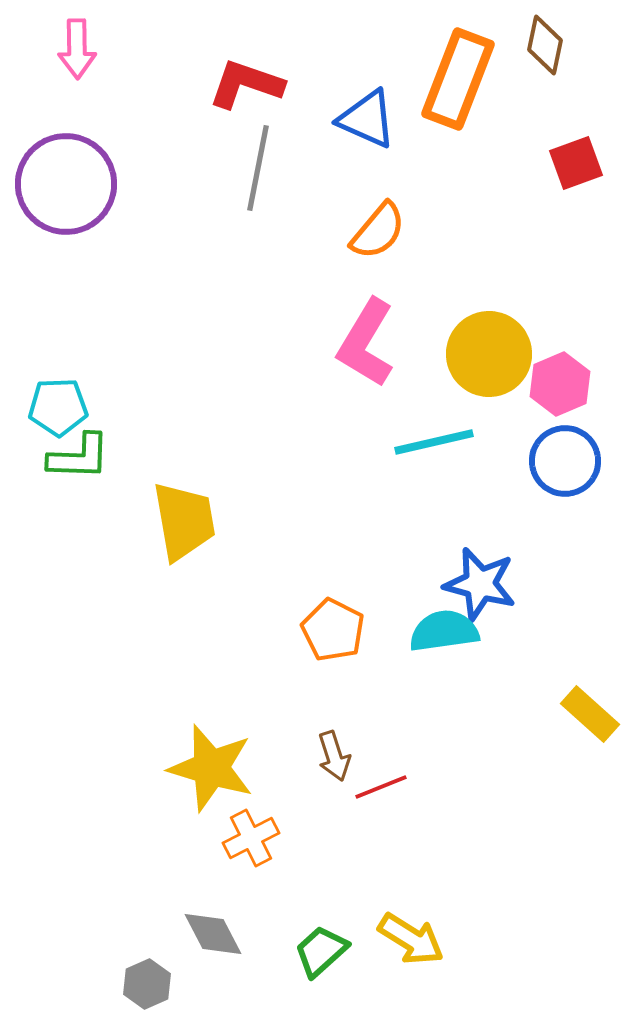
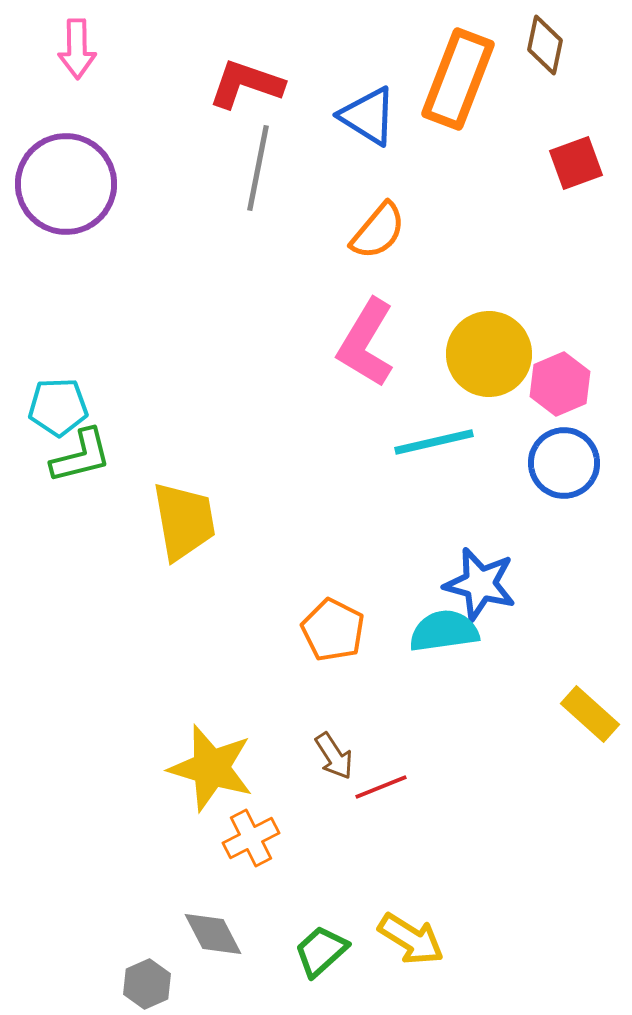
blue triangle: moved 1 px right, 3 px up; rotated 8 degrees clockwise
green L-shape: moved 2 px right, 1 px up; rotated 16 degrees counterclockwise
blue circle: moved 1 px left, 2 px down
brown arrow: rotated 15 degrees counterclockwise
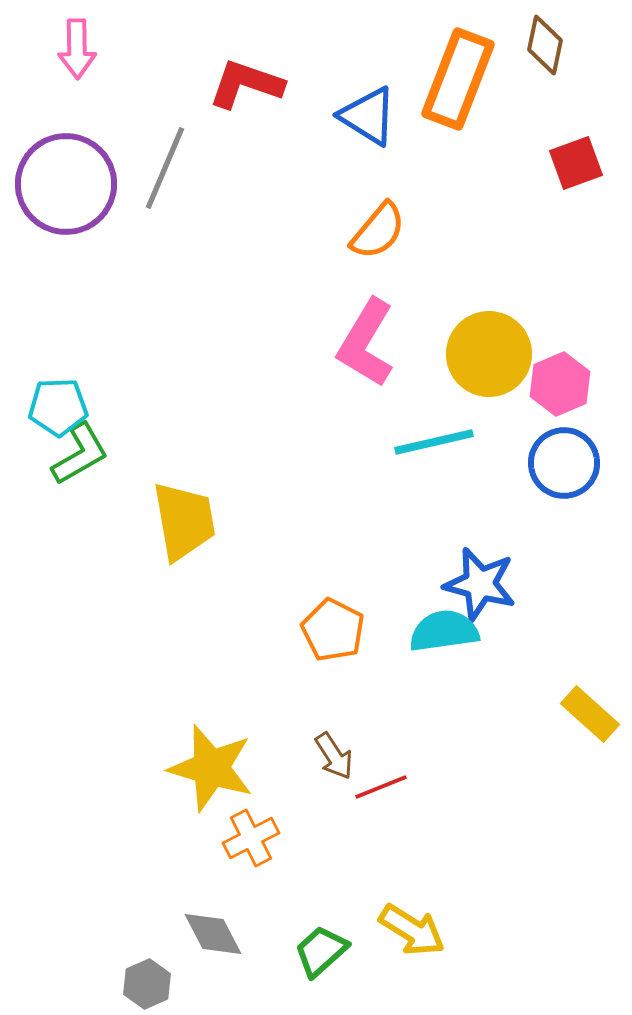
gray line: moved 93 px left; rotated 12 degrees clockwise
green L-shape: moved 1 px left, 2 px up; rotated 16 degrees counterclockwise
yellow arrow: moved 1 px right, 9 px up
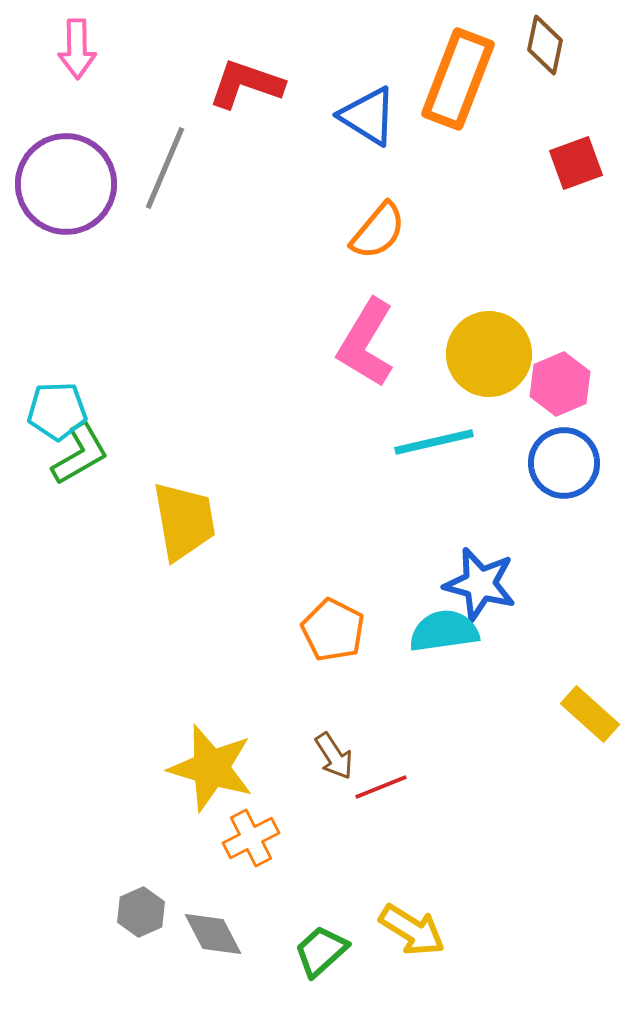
cyan pentagon: moved 1 px left, 4 px down
gray hexagon: moved 6 px left, 72 px up
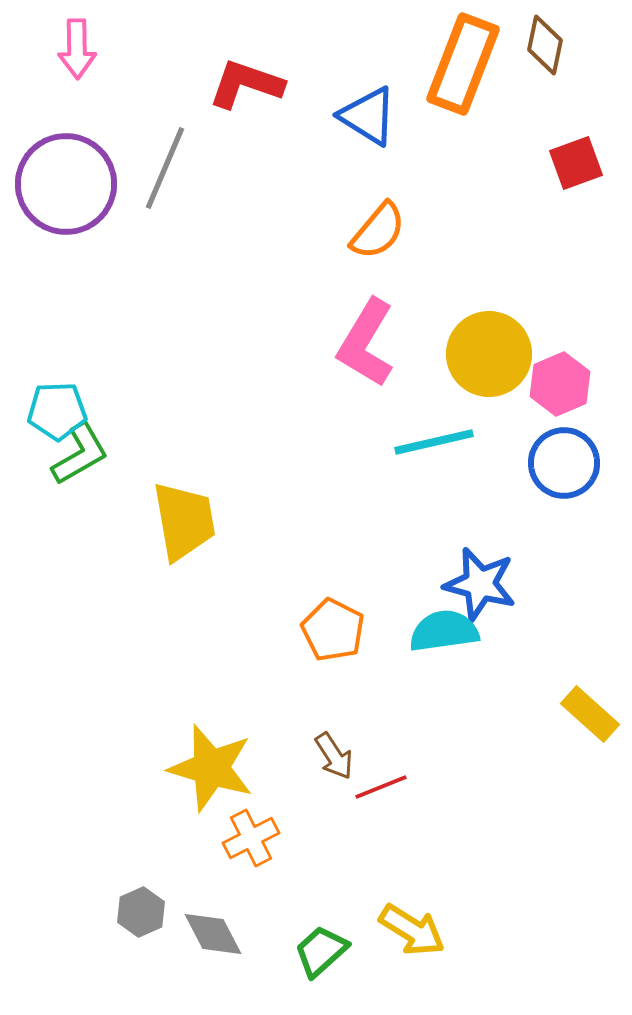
orange rectangle: moved 5 px right, 15 px up
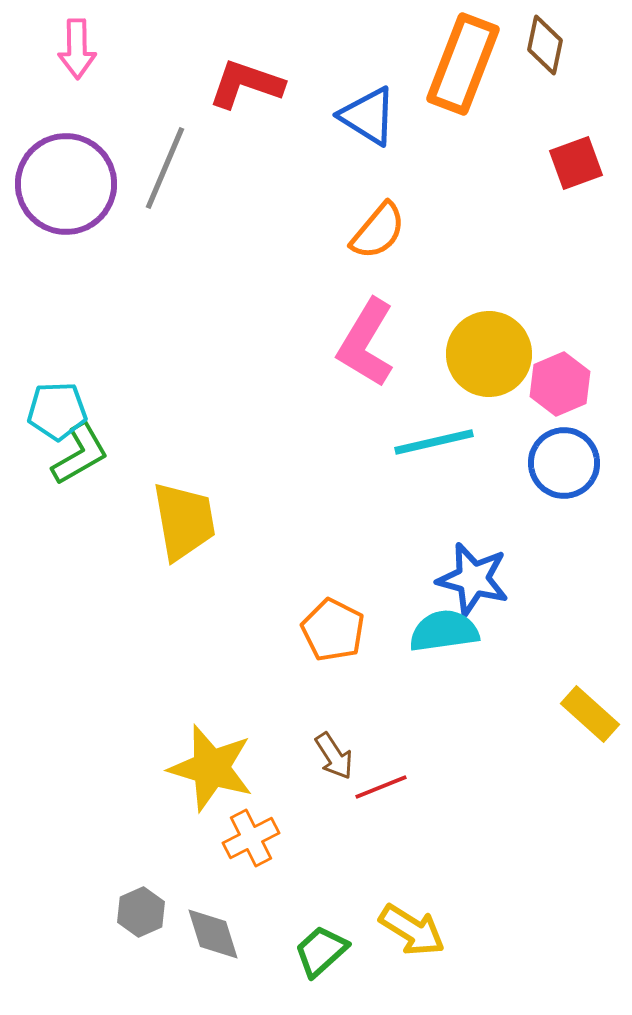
blue star: moved 7 px left, 5 px up
gray diamond: rotated 10 degrees clockwise
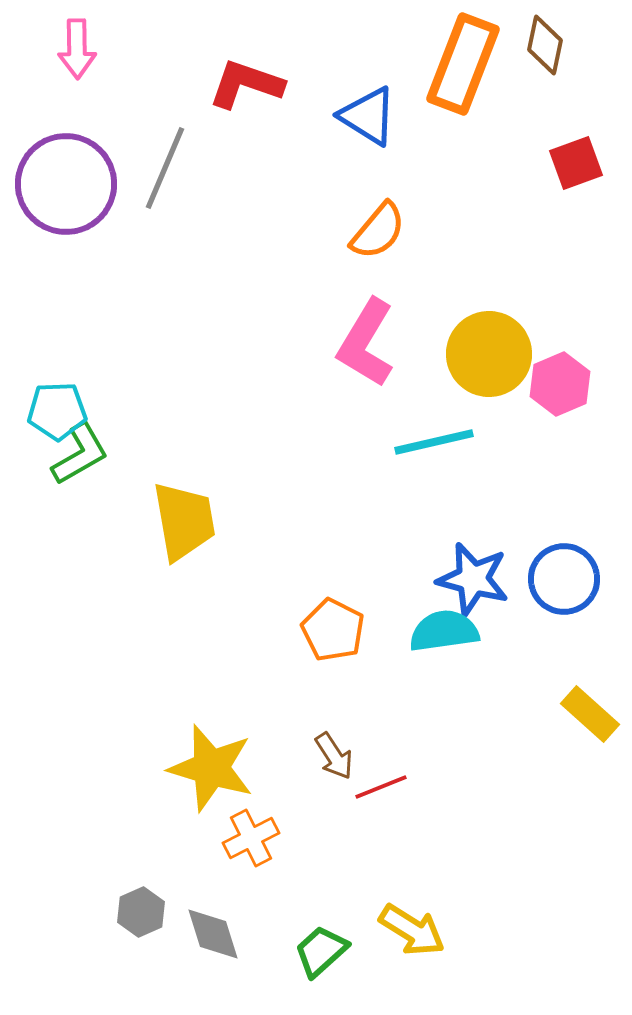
blue circle: moved 116 px down
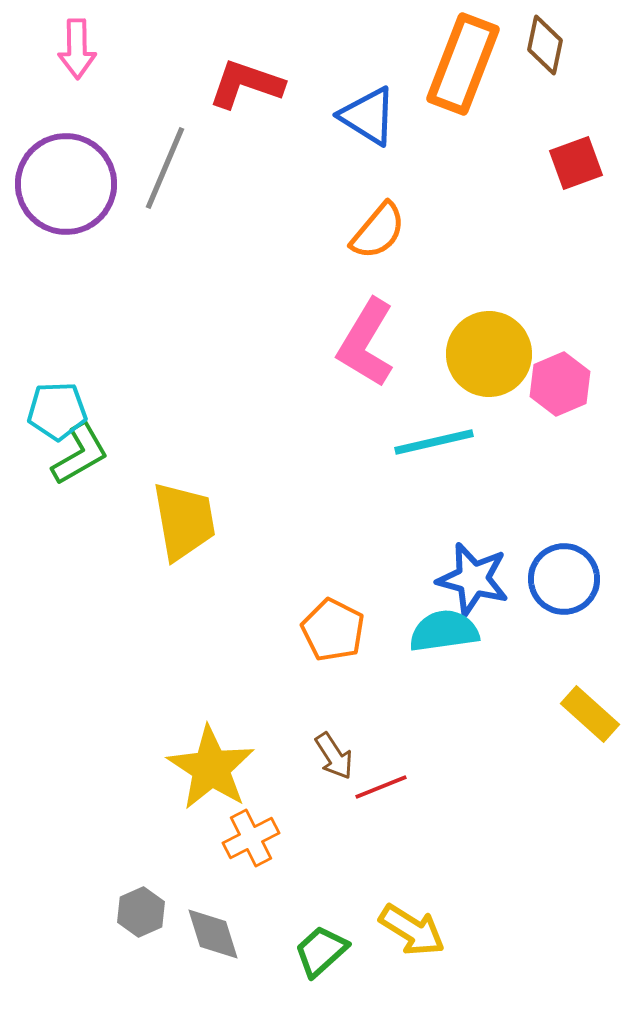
yellow star: rotated 16 degrees clockwise
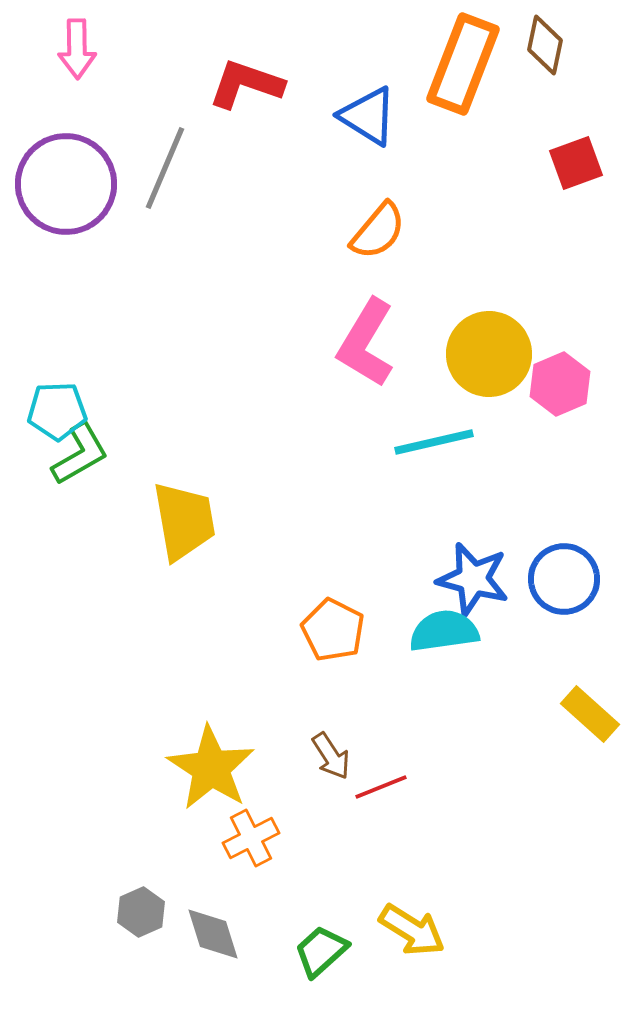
brown arrow: moved 3 px left
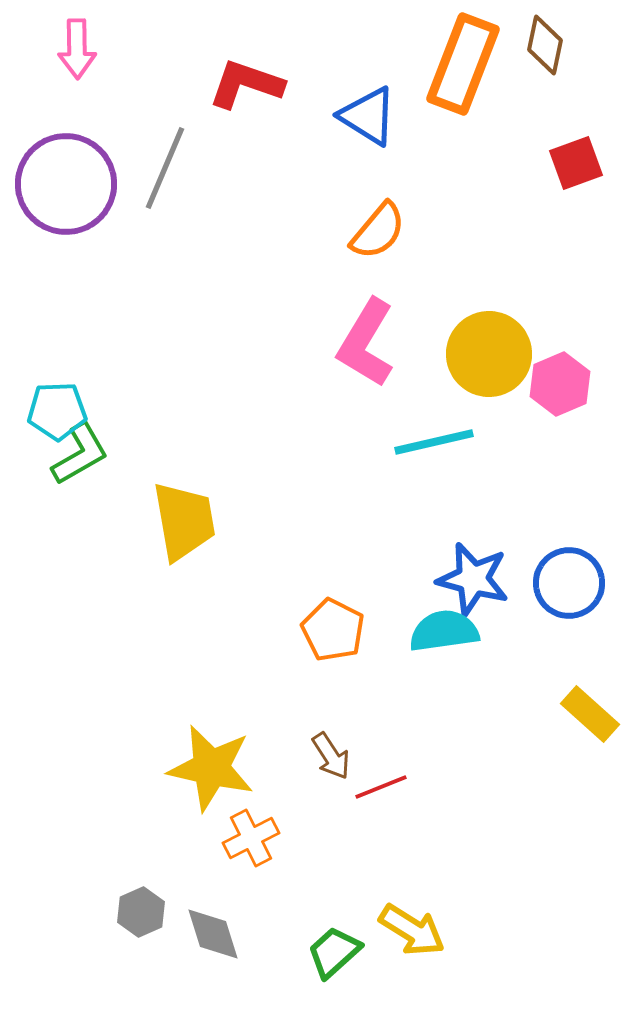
blue circle: moved 5 px right, 4 px down
yellow star: rotated 20 degrees counterclockwise
green trapezoid: moved 13 px right, 1 px down
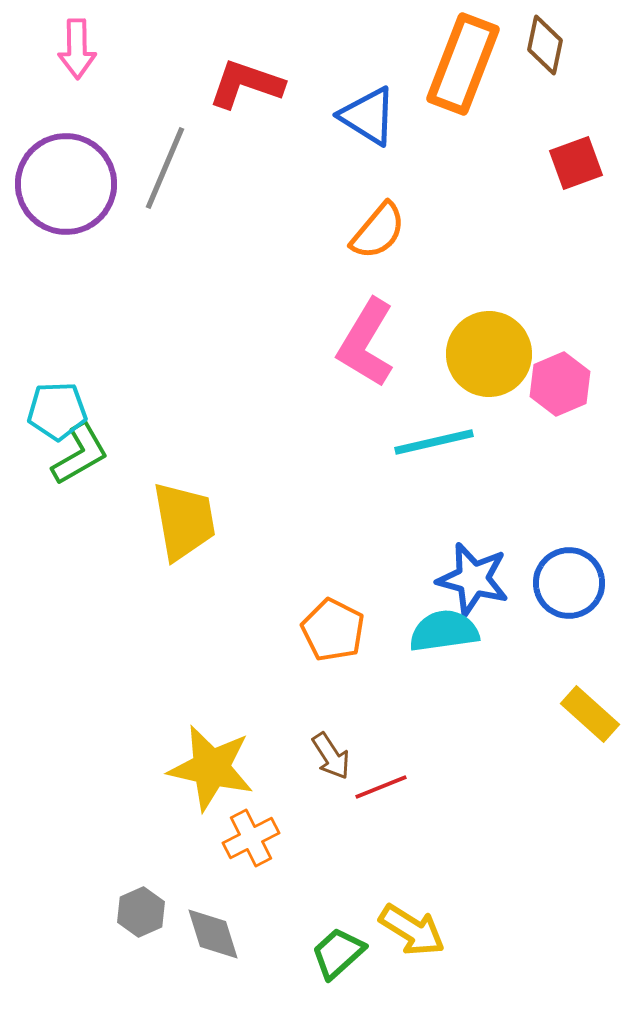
green trapezoid: moved 4 px right, 1 px down
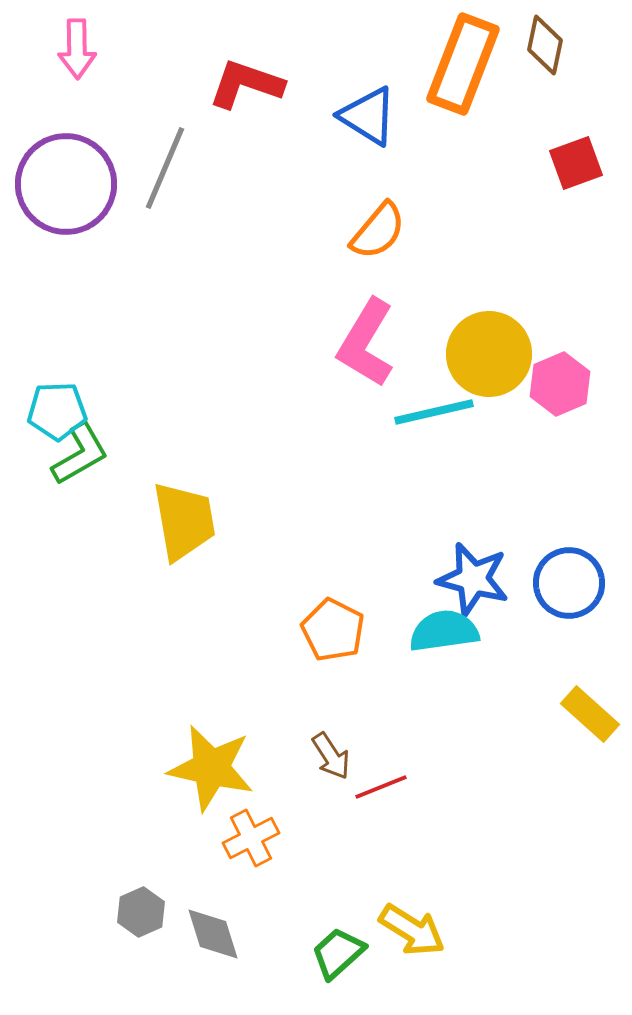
cyan line: moved 30 px up
